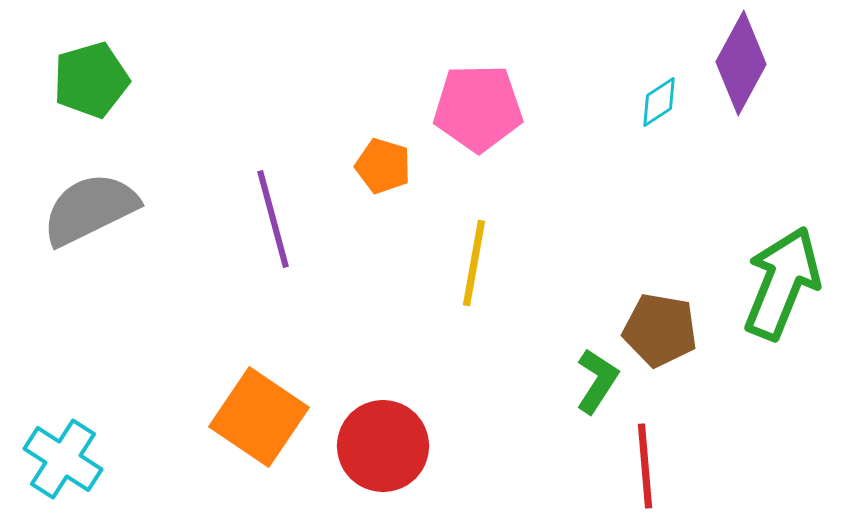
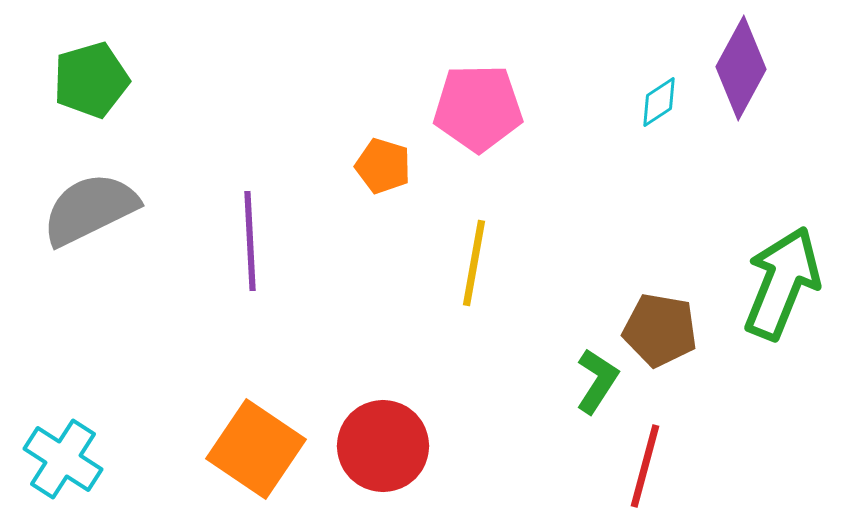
purple diamond: moved 5 px down
purple line: moved 23 px left, 22 px down; rotated 12 degrees clockwise
orange square: moved 3 px left, 32 px down
red line: rotated 20 degrees clockwise
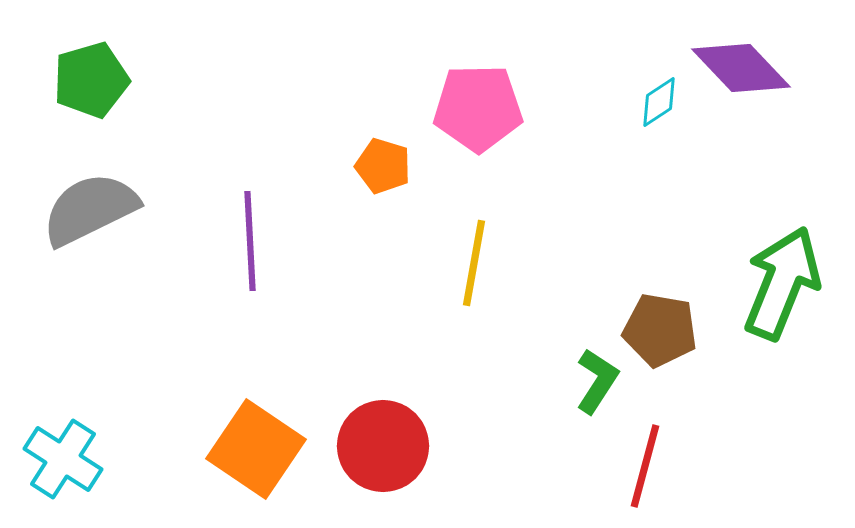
purple diamond: rotated 72 degrees counterclockwise
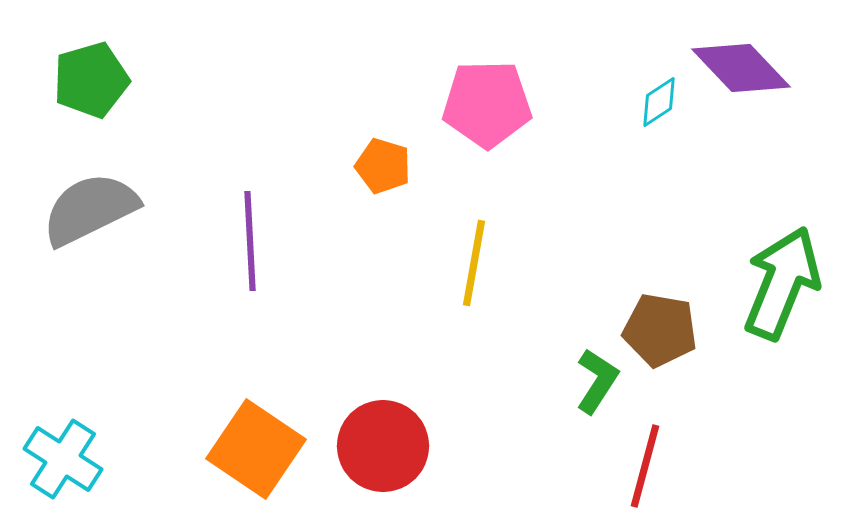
pink pentagon: moved 9 px right, 4 px up
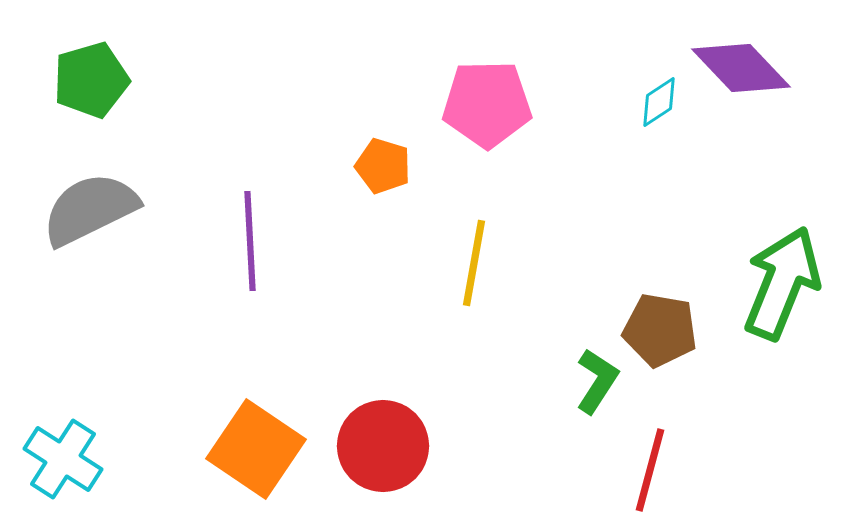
red line: moved 5 px right, 4 px down
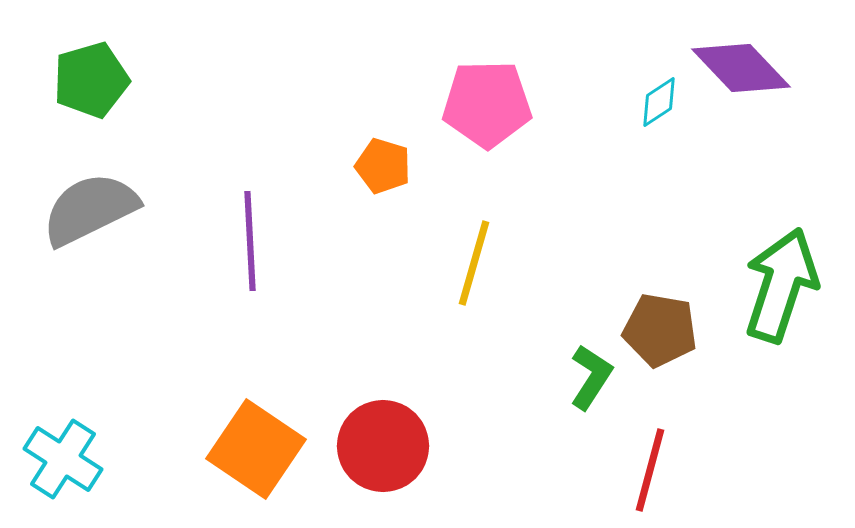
yellow line: rotated 6 degrees clockwise
green arrow: moved 1 px left, 2 px down; rotated 4 degrees counterclockwise
green L-shape: moved 6 px left, 4 px up
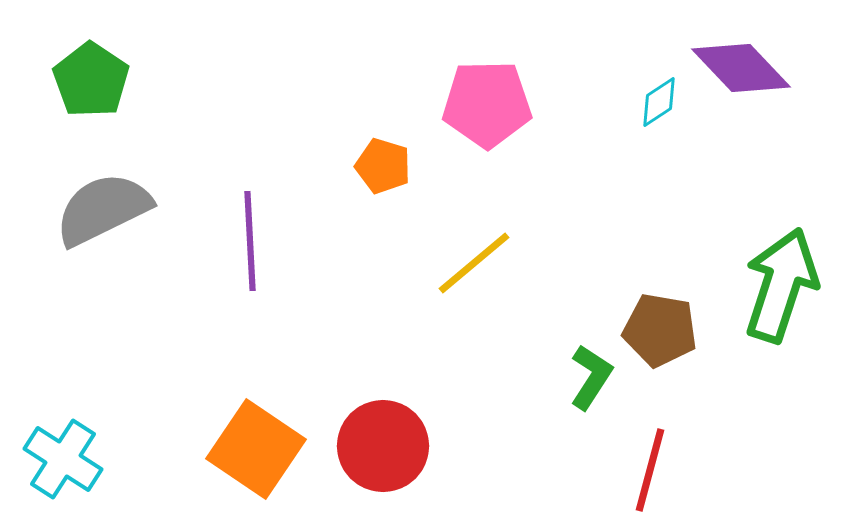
green pentagon: rotated 22 degrees counterclockwise
gray semicircle: moved 13 px right
yellow line: rotated 34 degrees clockwise
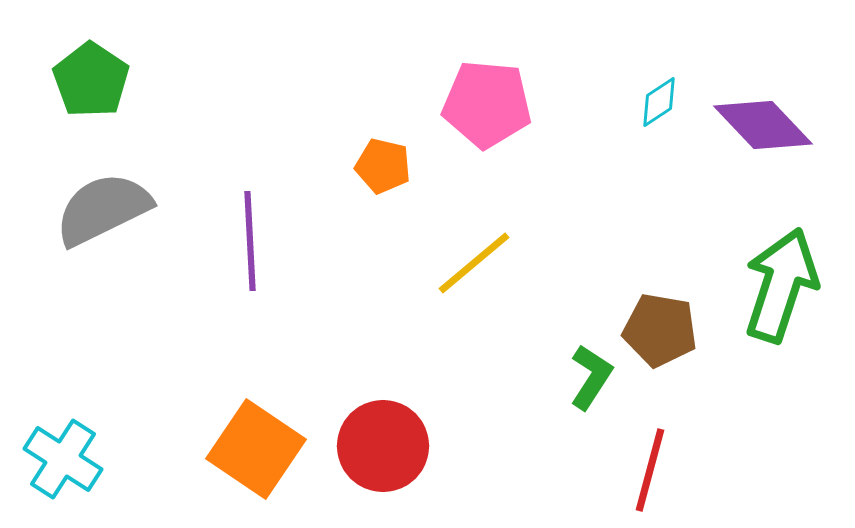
purple diamond: moved 22 px right, 57 px down
pink pentagon: rotated 6 degrees clockwise
orange pentagon: rotated 4 degrees counterclockwise
